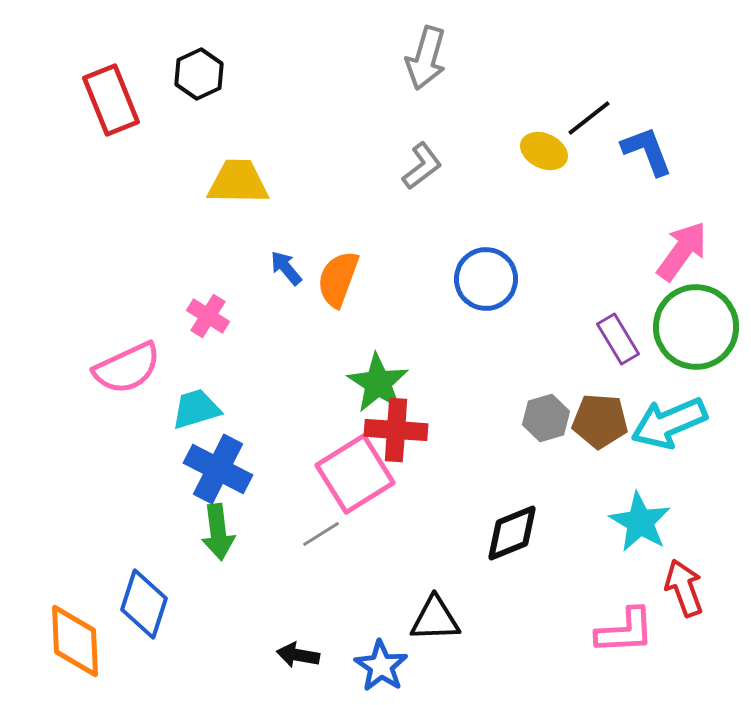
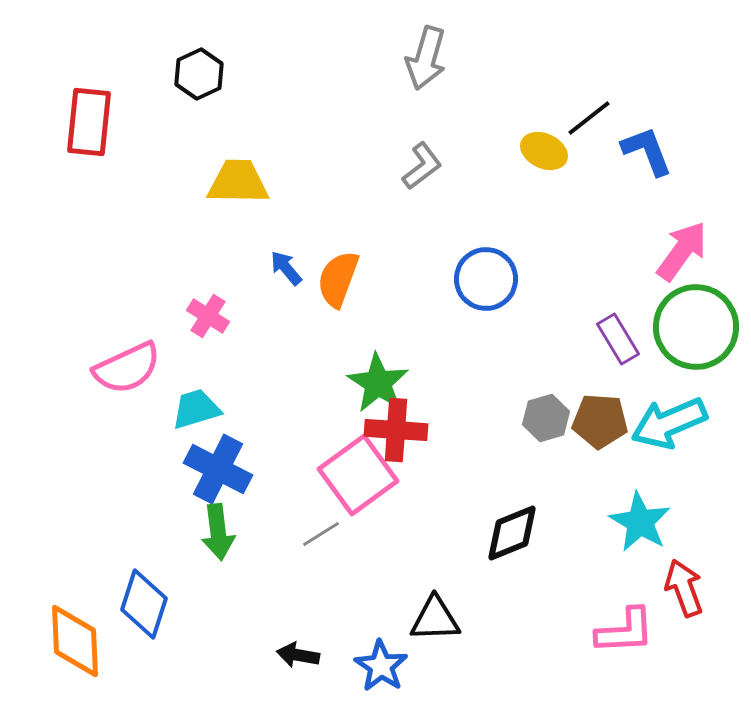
red rectangle: moved 22 px left, 22 px down; rotated 28 degrees clockwise
pink square: moved 3 px right, 1 px down; rotated 4 degrees counterclockwise
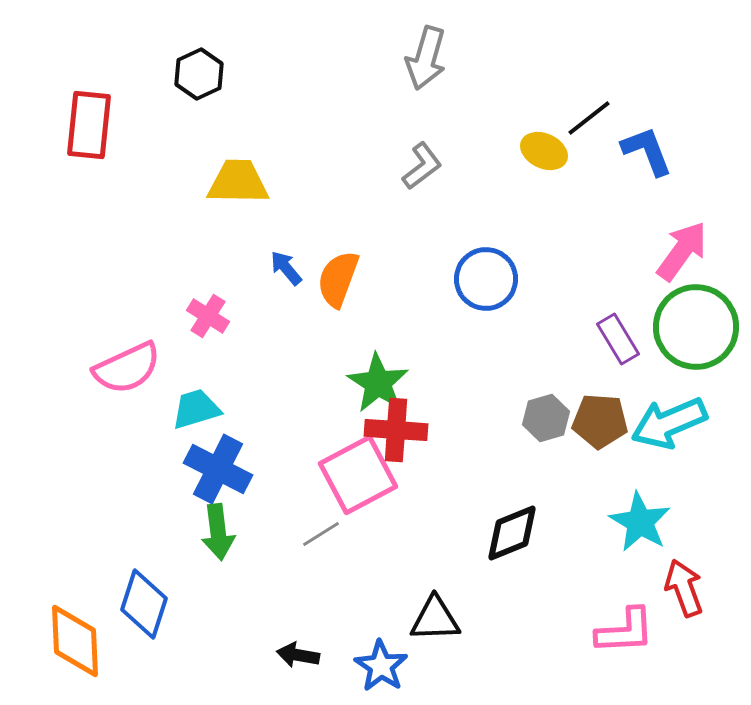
red rectangle: moved 3 px down
pink square: rotated 8 degrees clockwise
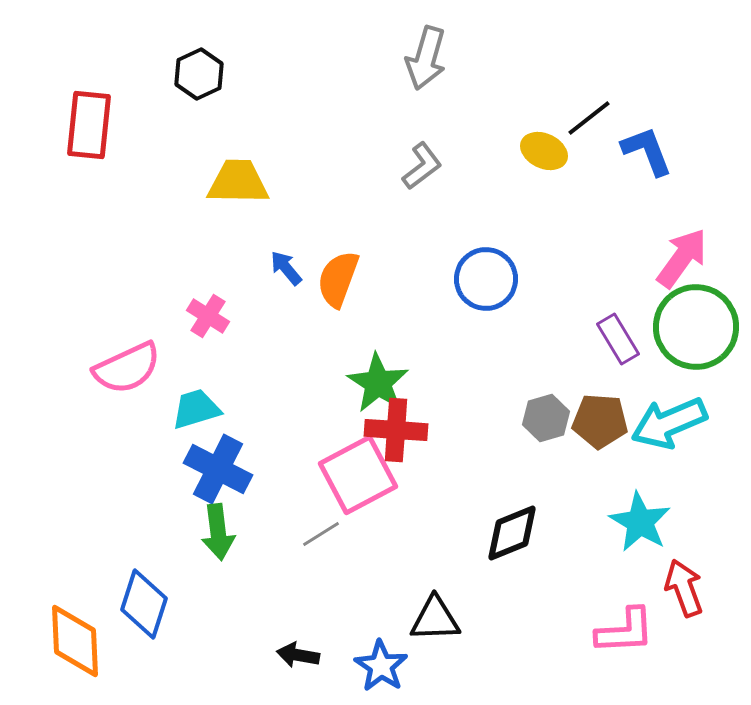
pink arrow: moved 7 px down
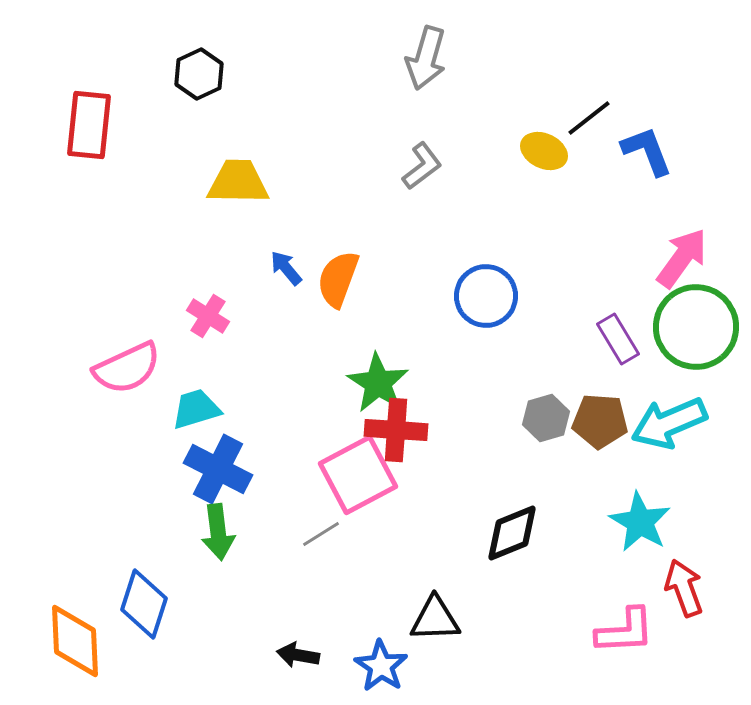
blue circle: moved 17 px down
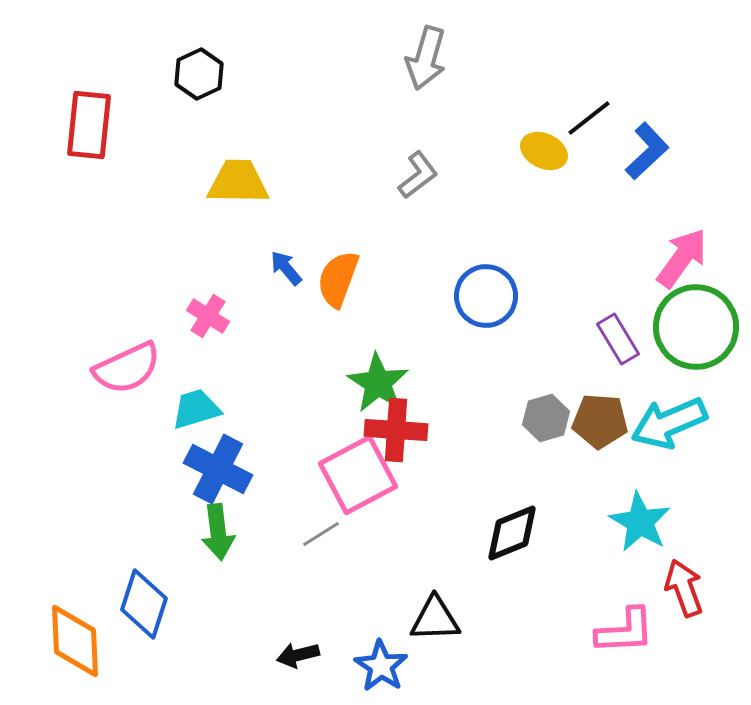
blue L-shape: rotated 68 degrees clockwise
gray L-shape: moved 4 px left, 9 px down
black arrow: rotated 24 degrees counterclockwise
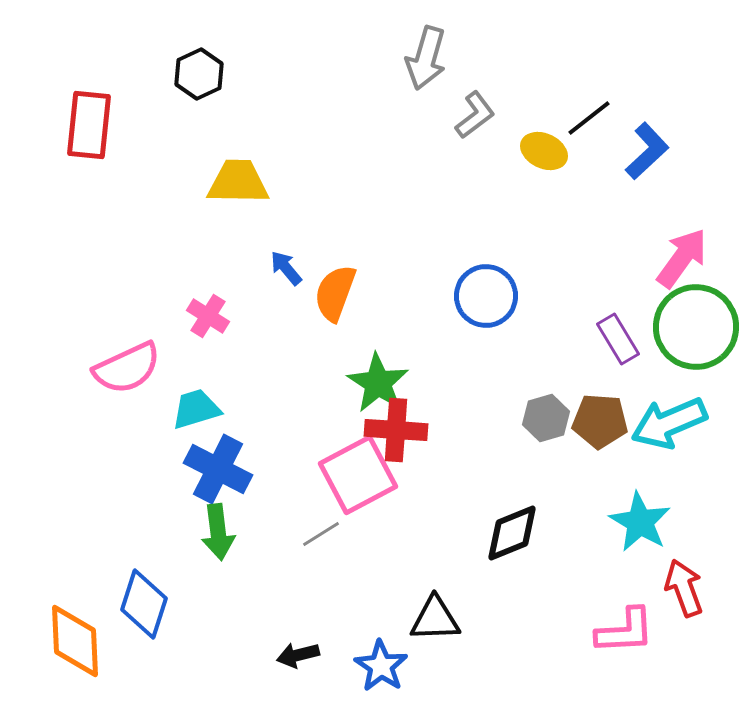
gray L-shape: moved 57 px right, 60 px up
orange semicircle: moved 3 px left, 14 px down
